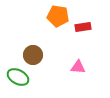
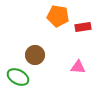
brown circle: moved 2 px right
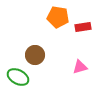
orange pentagon: moved 1 px down
pink triangle: moved 2 px right; rotated 21 degrees counterclockwise
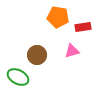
brown circle: moved 2 px right
pink triangle: moved 8 px left, 16 px up
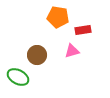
red rectangle: moved 3 px down
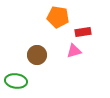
red rectangle: moved 2 px down
pink triangle: moved 2 px right
green ellipse: moved 2 px left, 4 px down; rotated 20 degrees counterclockwise
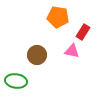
red rectangle: rotated 49 degrees counterclockwise
pink triangle: moved 2 px left; rotated 28 degrees clockwise
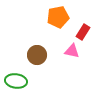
orange pentagon: rotated 20 degrees counterclockwise
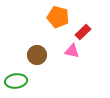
orange pentagon: rotated 25 degrees clockwise
red rectangle: rotated 14 degrees clockwise
green ellipse: rotated 15 degrees counterclockwise
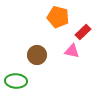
green ellipse: rotated 10 degrees clockwise
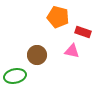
red rectangle: rotated 63 degrees clockwise
green ellipse: moved 1 px left, 5 px up; rotated 15 degrees counterclockwise
